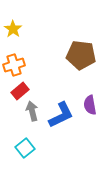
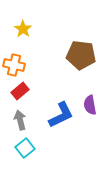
yellow star: moved 10 px right
orange cross: rotated 30 degrees clockwise
gray arrow: moved 12 px left, 9 px down
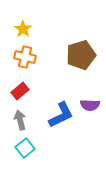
brown pentagon: rotated 24 degrees counterclockwise
orange cross: moved 11 px right, 8 px up
purple semicircle: rotated 78 degrees counterclockwise
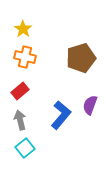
brown pentagon: moved 3 px down
purple semicircle: rotated 108 degrees clockwise
blue L-shape: rotated 24 degrees counterclockwise
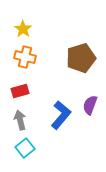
red rectangle: rotated 24 degrees clockwise
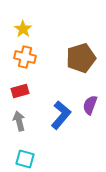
gray arrow: moved 1 px left, 1 px down
cyan square: moved 11 px down; rotated 36 degrees counterclockwise
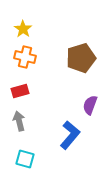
blue L-shape: moved 9 px right, 20 px down
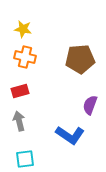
yellow star: rotated 24 degrees counterclockwise
brown pentagon: moved 1 px left, 1 px down; rotated 12 degrees clockwise
blue L-shape: rotated 84 degrees clockwise
cyan square: rotated 24 degrees counterclockwise
